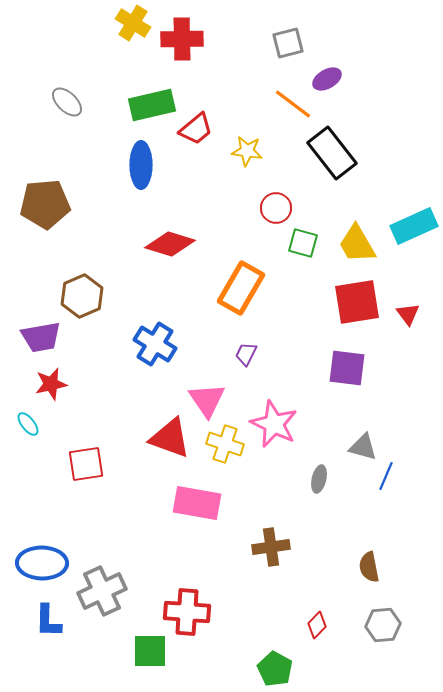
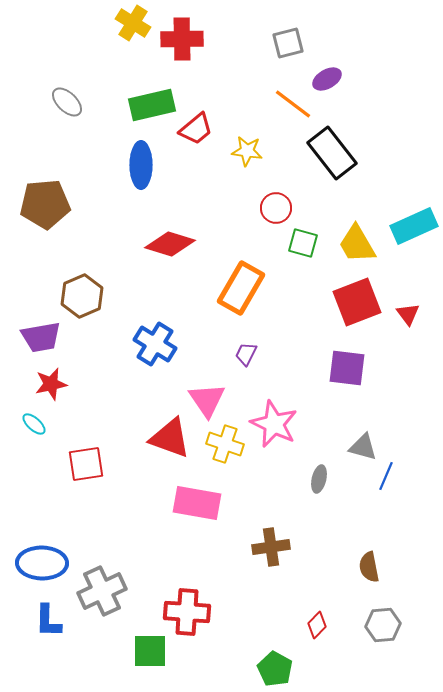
red square at (357, 302): rotated 12 degrees counterclockwise
cyan ellipse at (28, 424): moved 6 px right; rotated 10 degrees counterclockwise
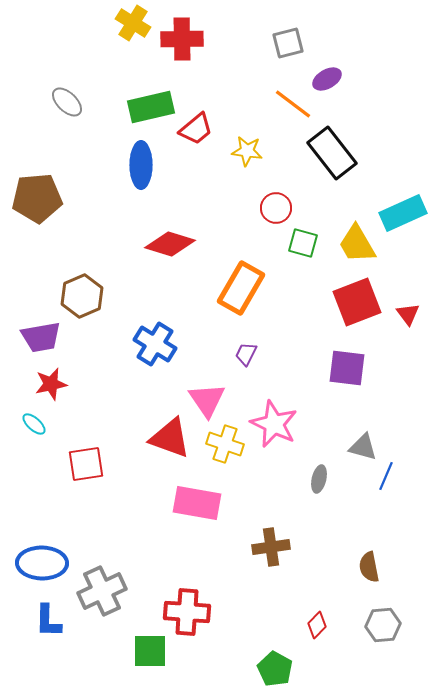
green rectangle at (152, 105): moved 1 px left, 2 px down
brown pentagon at (45, 204): moved 8 px left, 6 px up
cyan rectangle at (414, 226): moved 11 px left, 13 px up
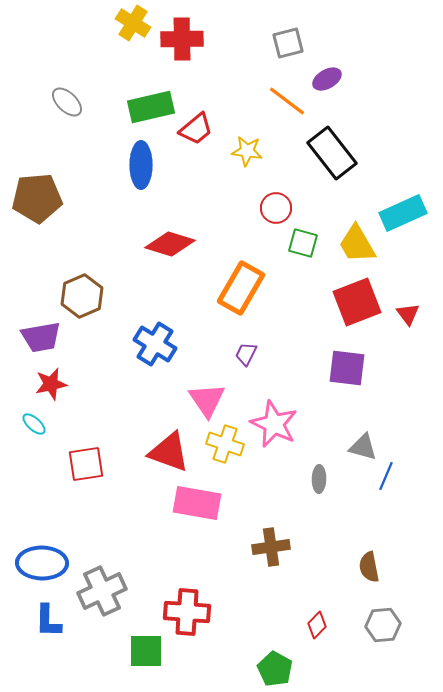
orange line at (293, 104): moved 6 px left, 3 px up
red triangle at (170, 438): moved 1 px left, 14 px down
gray ellipse at (319, 479): rotated 12 degrees counterclockwise
green square at (150, 651): moved 4 px left
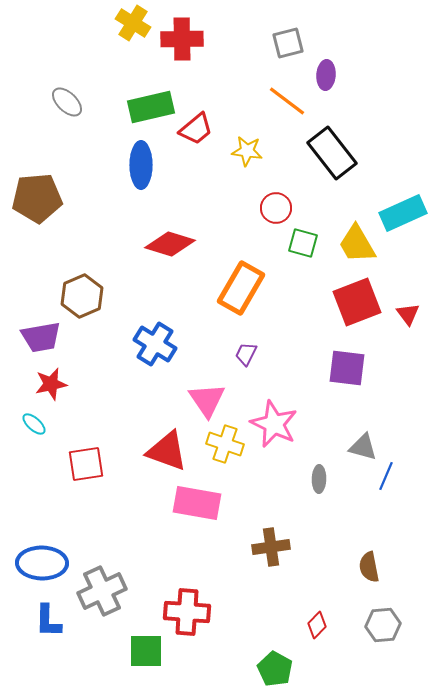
purple ellipse at (327, 79): moved 1 px left, 4 px up; rotated 56 degrees counterclockwise
red triangle at (169, 452): moved 2 px left, 1 px up
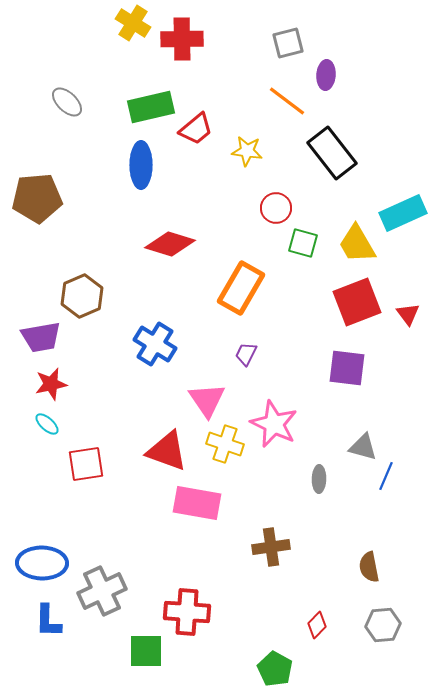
cyan ellipse at (34, 424): moved 13 px right
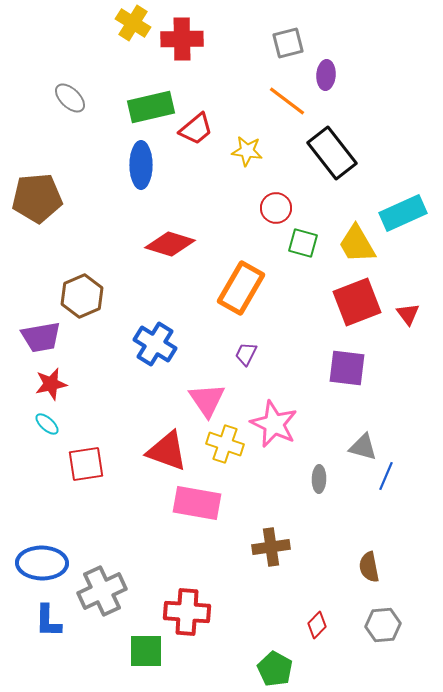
gray ellipse at (67, 102): moved 3 px right, 4 px up
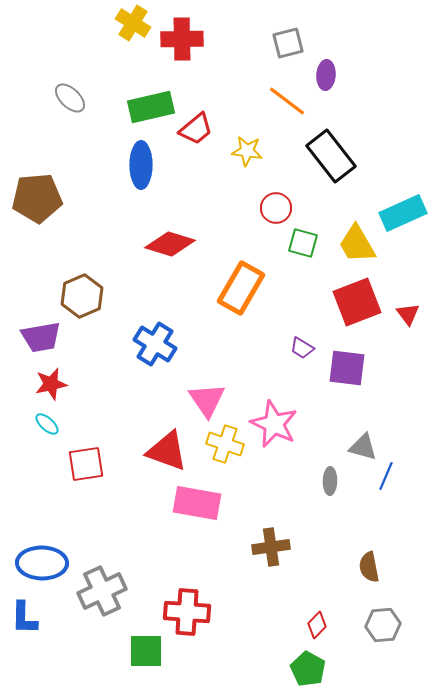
black rectangle at (332, 153): moved 1 px left, 3 px down
purple trapezoid at (246, 354): moved 56 px right, 6 px up; rotated 85 degrees counterclockwise
gray ellipse at (319, 479): moved 11 px right, 2 px down
blue L-shape at (48, 621): moved 24 px left, 3 px up
green pentagon at (275, 669): moved 33 px right
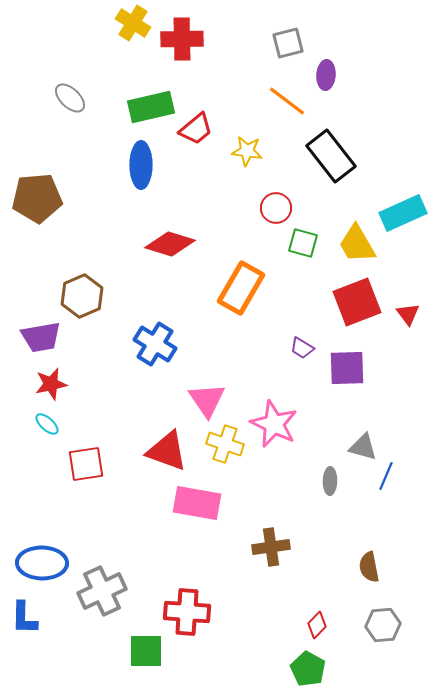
purple square at (347, 368): rotated 9 degrees counterclockwise
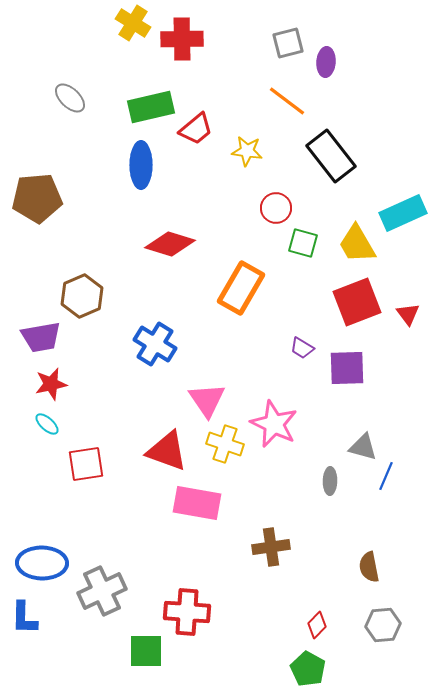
purple ellipse at (326, 75): moved 13 px up
